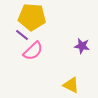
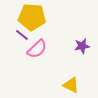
purple star: rotated 21 degrees counterclockwise
pink semicircle: moved 4 px right, 2 px up
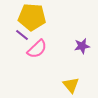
yellow triangle: rotated 24 degrees clockwise
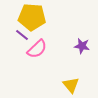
purple star: rotated 21 degrees clockwise
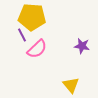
purple line: rotated 24 degrees clockwise
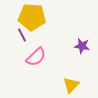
pink semicircle: moved 1 px left, 8 px down
yellow triangle: rotated 24 degrees clockwise
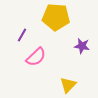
yellow pentagon: moved 24 px right
purple line: rotated 56 degrees clockwise
yellow triangle: moved 3 px left
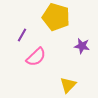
yellow pentagon: rotated 12 degrees clockwise
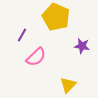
yellow pentagon: rotated 8 degrees clockwise
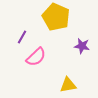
purple line: moved 2 px down
yellow triangle: rotated 36 degrees clockwise
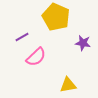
purple line: rotated 32 degrees clockwise
purple star: moved 1 px right, 3 px up
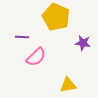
purple line: rotated 32 degrees clockwise
